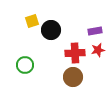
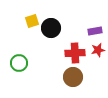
black circle: moved 2 px up
green circle: moved 6 px left, 2 px up
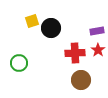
purple rectangle: moved 2 px right
red star: rotated 24 degrees counterclockwise
brown circle: moved 8 px right, 3 px down
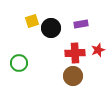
purple rectangle: moved 16 px left, 7 px up
red star: rotated 16 degrees clockwise
brown circle: moved 8 px left, 4 px up
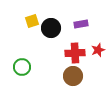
green circle: moved 3 px right, 4 px down
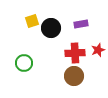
green circle: moved 2 px right, 4 px up
brown circle: moved 1 px right
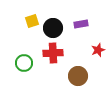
black circle: moved 2 px right
red cross: moved 22 px left
brown circle: moved 4 px right
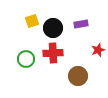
green circle: moved 2 px right, 4 px up
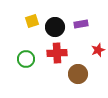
black circle: moved 2 px right, 1 px up
red cross: moved 4 px right
brown circle: moved 2 px up
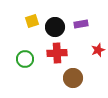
green circle: moved 1 px left
brown circle: moved 5 px left, 4 px down
